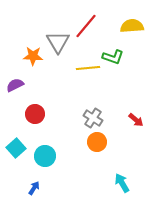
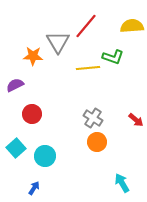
red circle: moved 3 px left
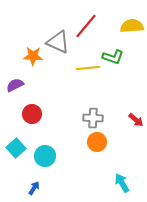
gray triangle: rotated 35 degrees counterclockwise
gray cross: rotated 30 degrees counterclockwise
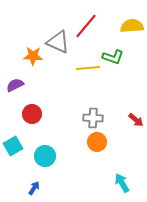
cyan square: moved 3 px left, 2 px up; rotated 12 degrees clockwise
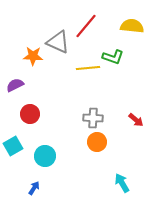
yellow semicircle: rotated 10 degrees clockwise
red circle: moved 2 px left
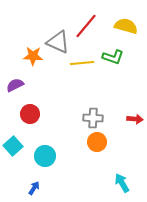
yellow semicircle: moved 6 px left; rotated 10 degrees clockwise
yellow line: moved 6 px left, 5 px up
red arrow: moved 1 px left, 1 px up; rotated 35 degrees counterclockwise
cyan square: rotated 12 degrees counterclockwise
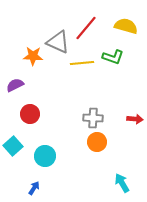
red line: moved 2 px down
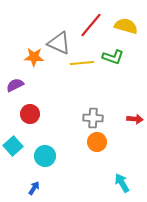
red line: moved 5 px right, 3 px up
gray triangle: moved 1 px right, 1 px down
orange star: moved 1 px right, 1 px down
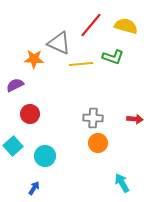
orange star: moved 2 px down
yellow line: moved 1 px left, 1 px down
orange circle: moved 1 px right, 1 px down
